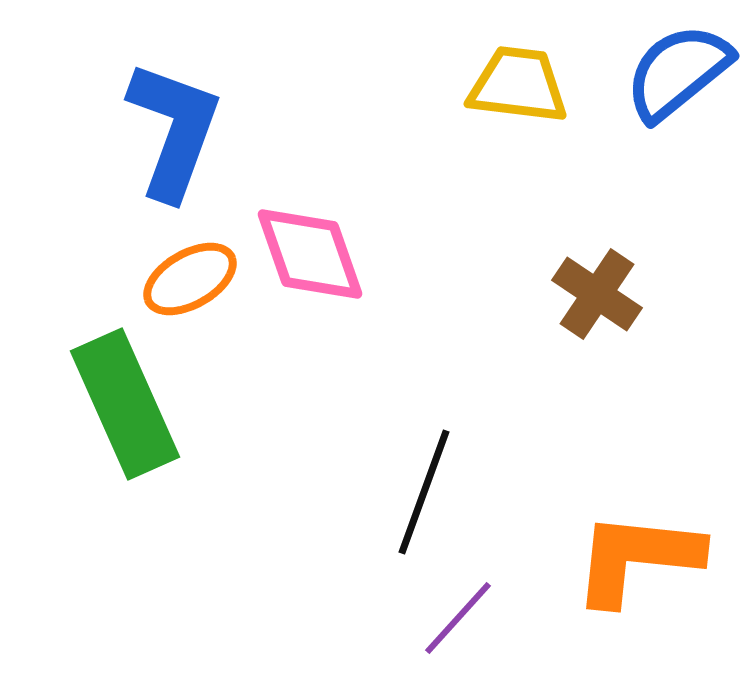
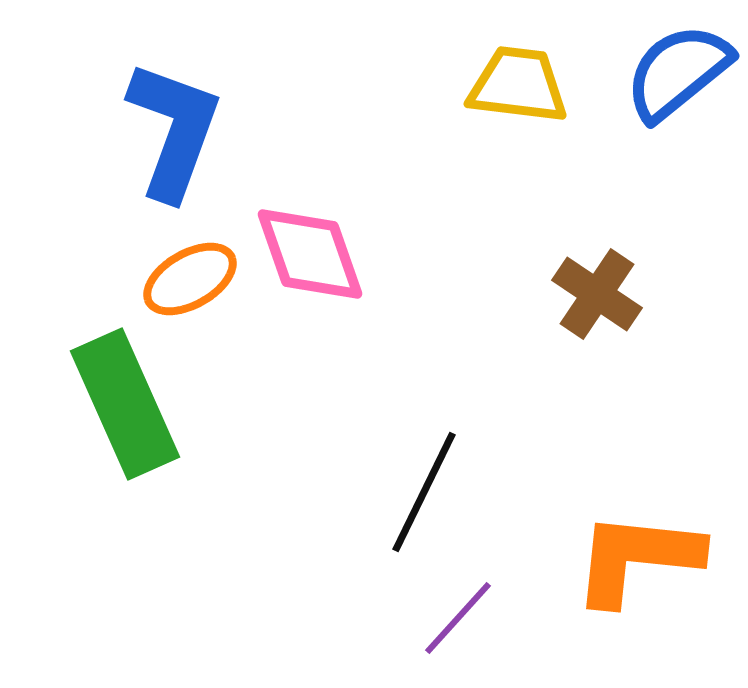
black line: rotated 6 degrees clockwise
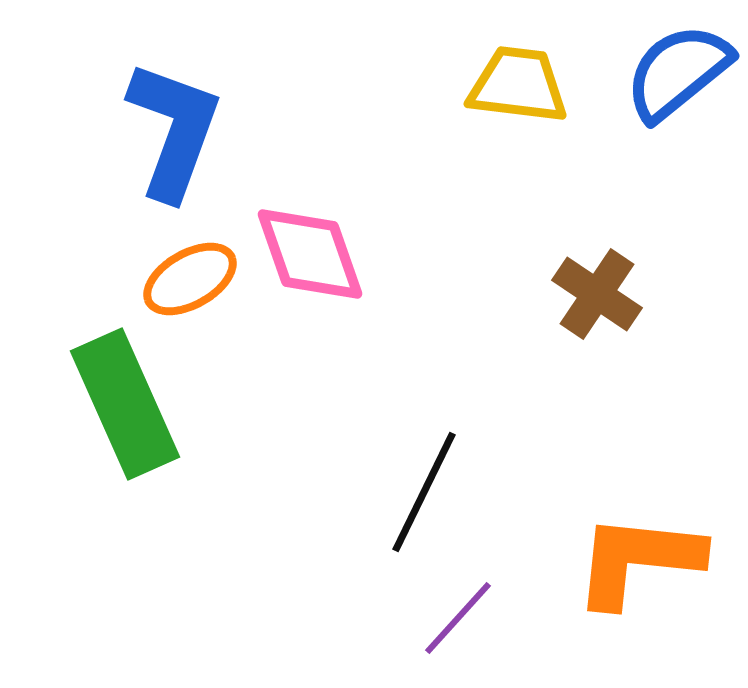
orange L-shape: moved 1 px right, 2 px down
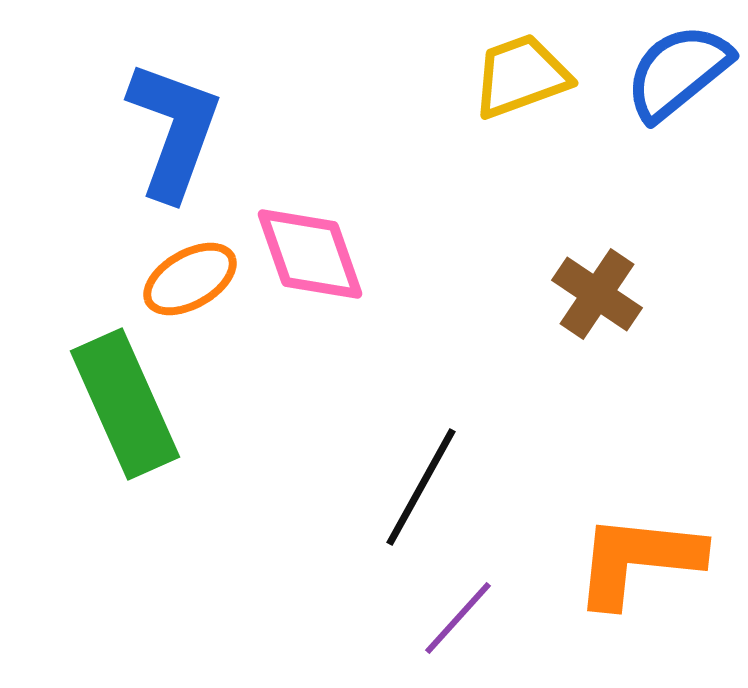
yellow trapezoid: moved 3 px right, 9 px up; rotated 27 degrees counterclockwise
black line: moved 3 px left, 5 px up; rotated 3 degrees clockwise
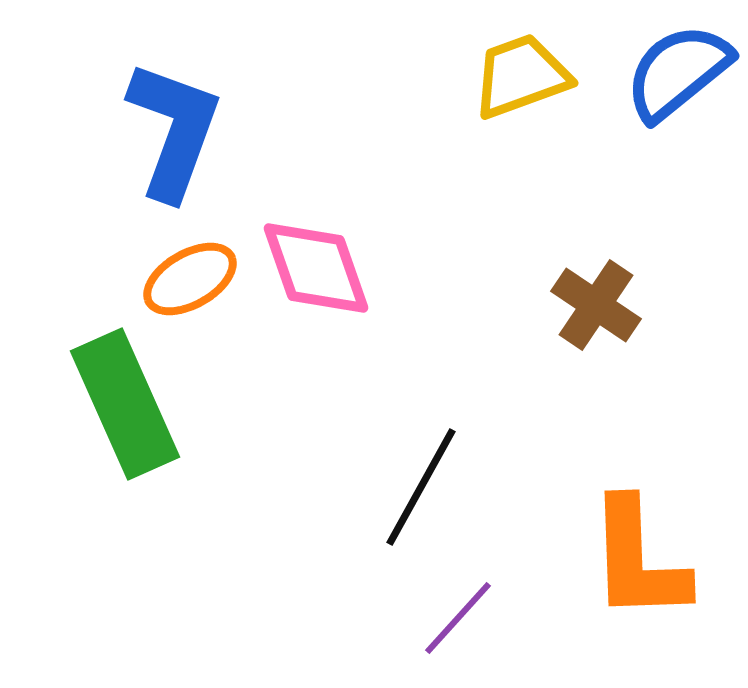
pink diamond: moved 6 px right, 14 px down
brown cross: moved 1 px left, 11 px down
orange L-shape: rotated 98 degrees counterclockwise
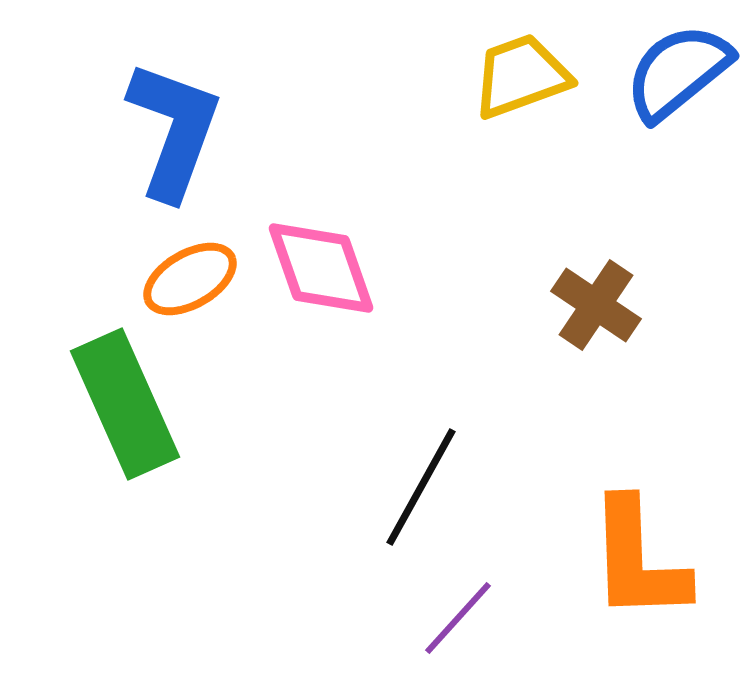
pink diamond: moved 5 px right
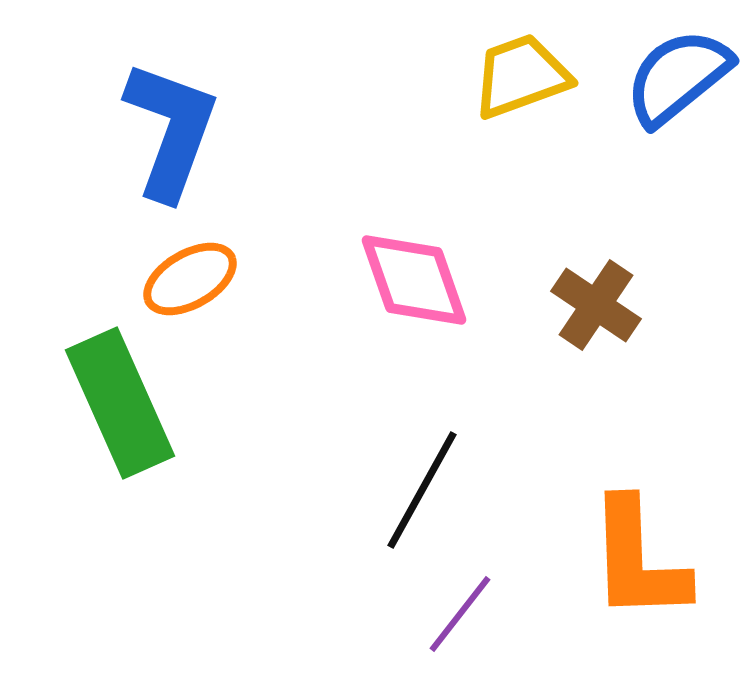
blue semicircle: moved 5 px down
blue L-shape: moved 3 px left
pink diamond: moved 93 px right, 12 px down
green rectangle: moved 5 px left, 1 px up
black line: moved 1 px right, 3 px down
purple line: moved 2 px right, 4 px up; rotated 4 degrees counterclockwise
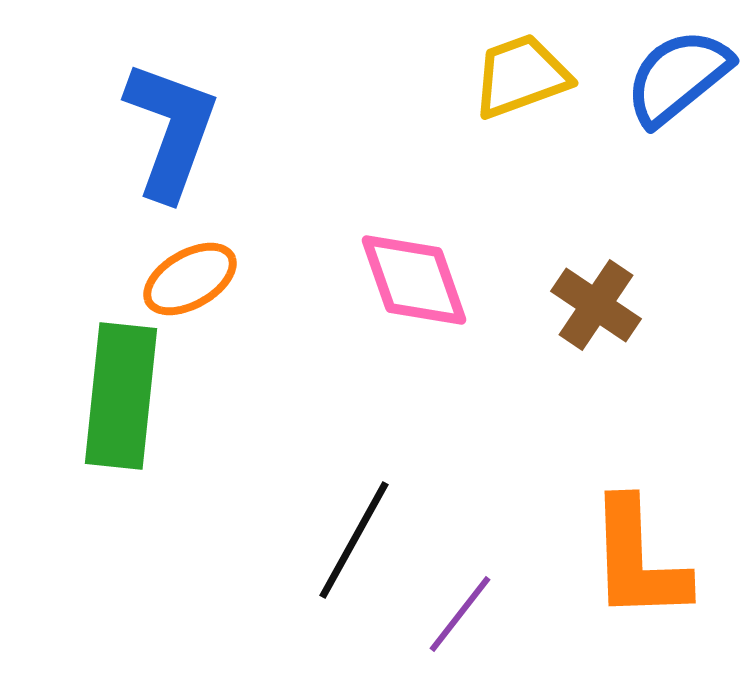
green rectangle: moved 1 px right, 7 px up; rotated 30 degrees clockwise
black line: moved 68 px left, 50 px down
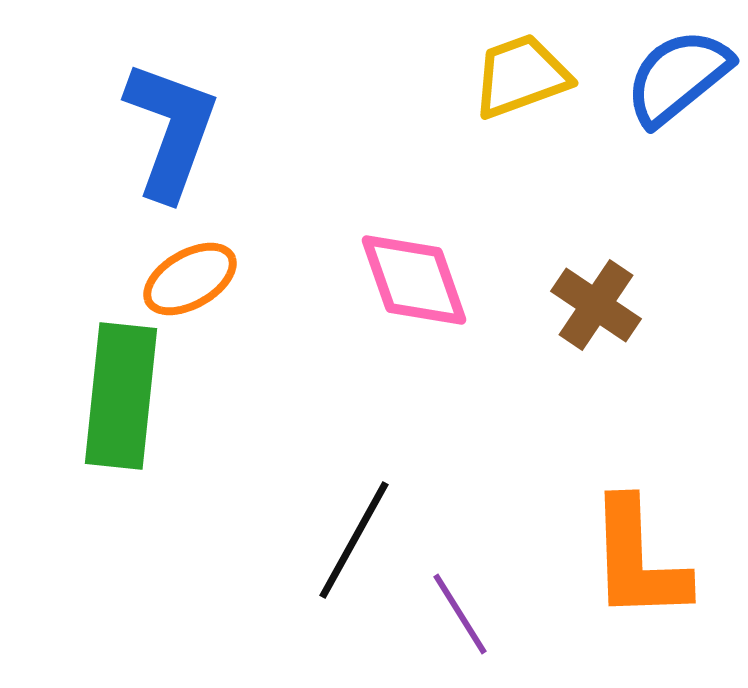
purple line: rotated 70 degrees counterclockwise
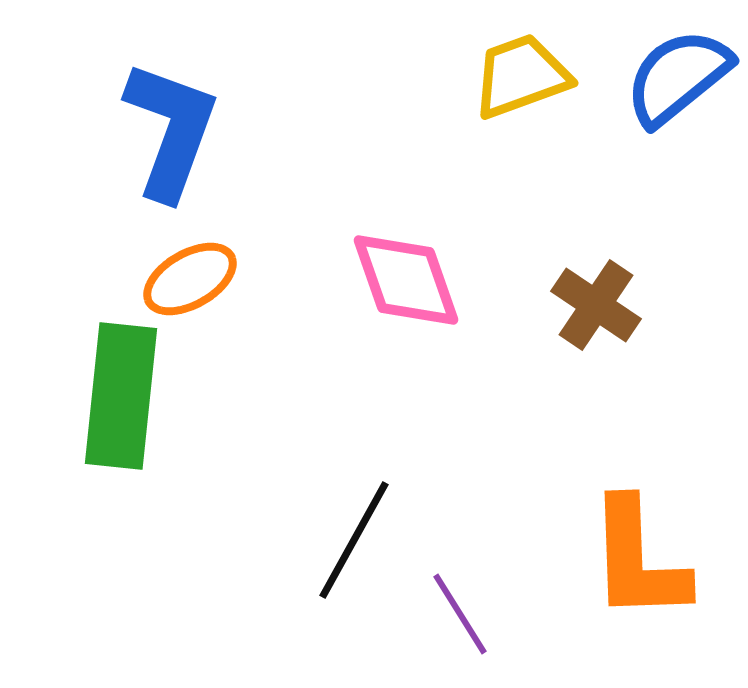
pink diamond: moved 8 px left
